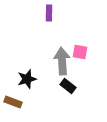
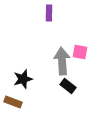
black star: moved 4 px left
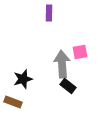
pink square: rotated 21 degrees counterclockwise
gray arrow: moved 3 px down
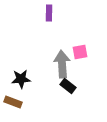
black star: moved 2 px left; rotated 12 degrees clockwise
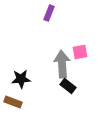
purple rectangle: rotated 21 degrees clockwise
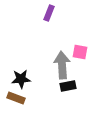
pink square: rotated 21 degrees clockwise
gray arrow: moved 1 px down
black rectangle: rotated 49 degrees counterclockwise
brown rectangle: moved 3 px right, 4 px up
